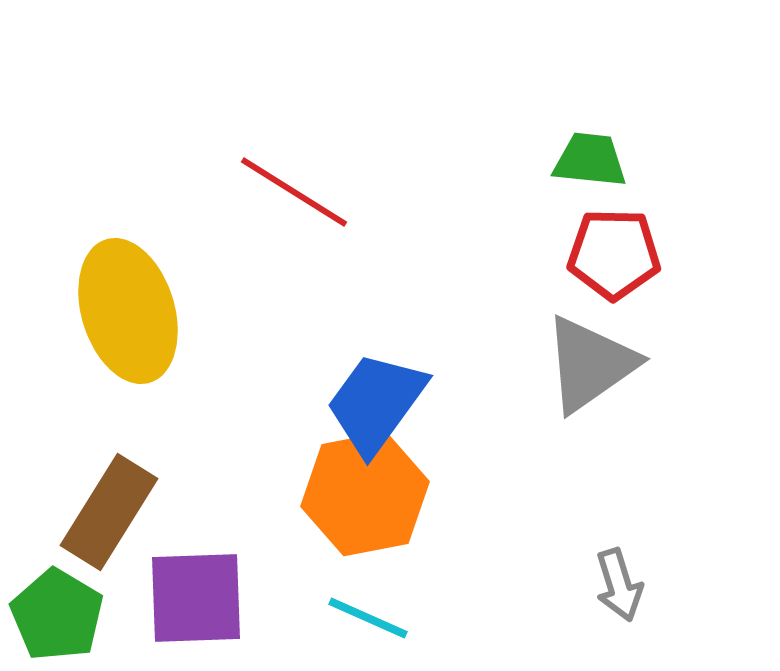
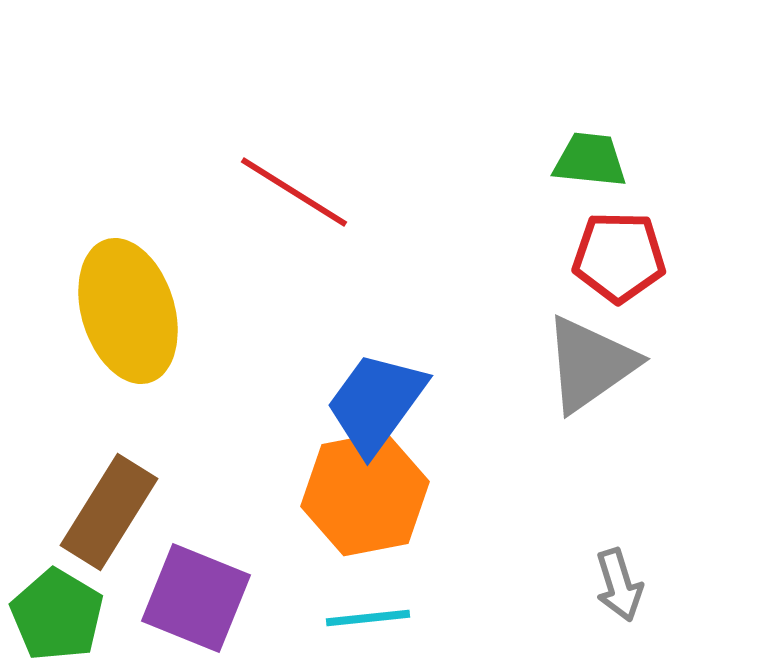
red pentagon: moved 5 px right, 3 px down
purple square: rotated 24 degrees clockwise
cyan line: rotated 30 degrees counterclockwise
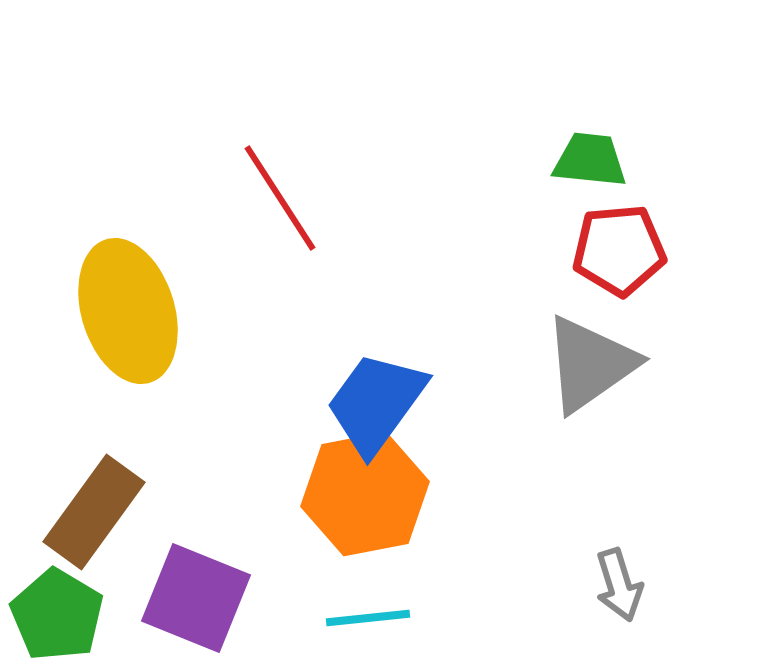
red line: moved 14 px left, 6 px down; rotated 25 degrees clockwise
red pentagon: moved 7 px up; rotated 6 degrees counterclockwise
brown rectangle: moved 15 px left; rotated 4 degrees clockwise
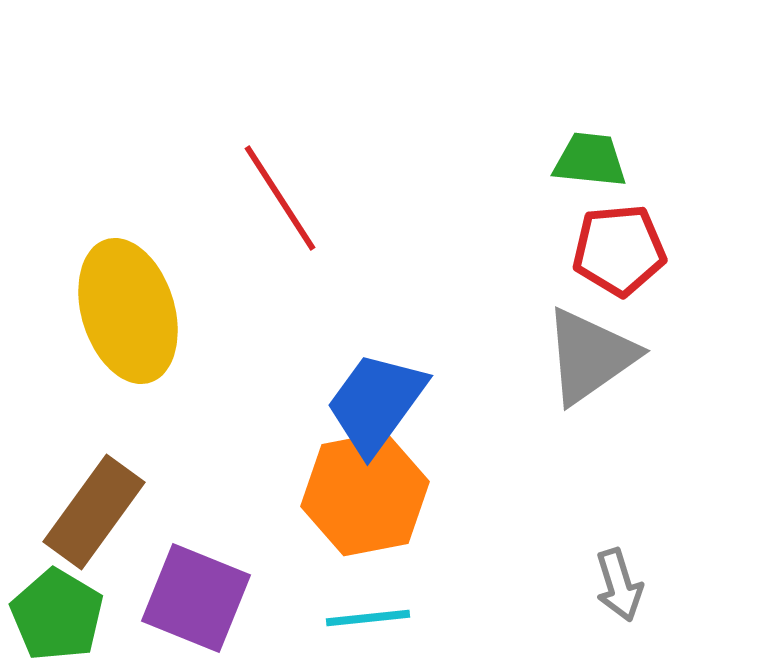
gray triangle: moved 8 px up
